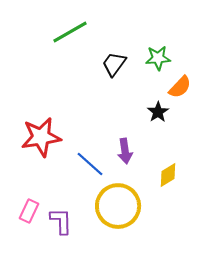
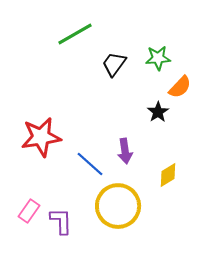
green line: moved 5 px right, 2 px down
pink rectangle: rotated 10 degrees clockwise
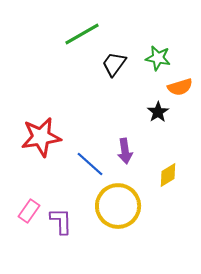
green line: moved 7 px right
green star: rotated 15 degrees clockwise
orange semicircle: rotated 30 degrees clockwise
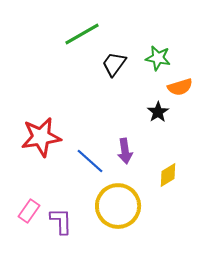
blue line: moved 3 px up
